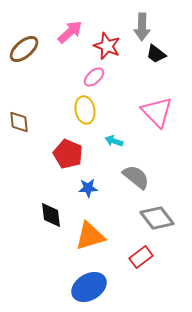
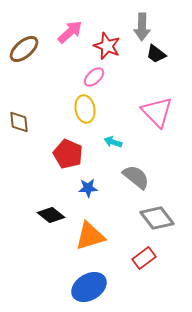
yellow ellipse: moved 1 px up
cyan arrow: moved 1 px left, 1 px down
black diamond: rotated 44 degrees counterclockwise
red rectangle: moved 3 px right, 1 px down
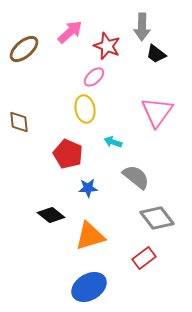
pink triangle: rotated 20 degrees clockwise
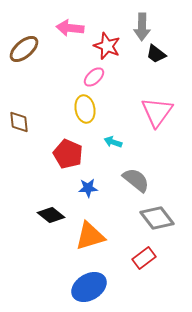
pink arrow: moved 4 px up; rotated 132 degrees counterclockwise
gray semicircle: moved 3 px down
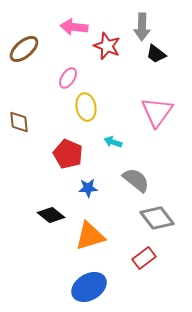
pink arrow: moved 4 px right, 1 px up
pink ellipse: moved 26 px left, 1 px down; rotated 15 degrees counterclockwise
yellow ellipse: moved 1 px right, 2 px up
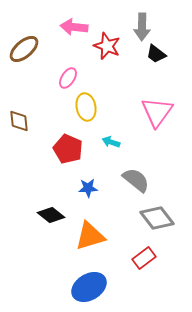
brown diamond: moved 1 px up
cyan arrow: moved 2 px left
red pentagon: moved 5 px up
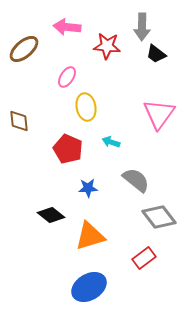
pink arrow: moved 7 px left
red star: rotated 16 degrees counterclockwise
pink ellipse: moved 1 px left, 1 px up
pink triangle: moved 2 px right, 2 px down
gray diamond: moved 2 px right, 1 px up
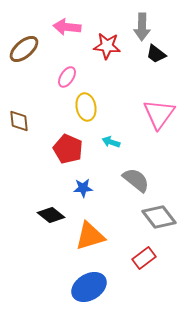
blue star: moved 5 px left
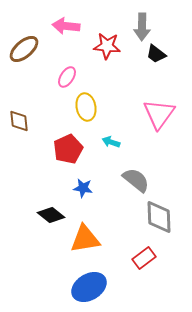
pink arrow: moved 1 px left, 1 px up
red pentagon: rotated 24 degrees clockwise
blue star: rotated 12 degrees clockwise
gray diamond: rotated 36 degrees clockwise
orange triangle: moved 5 px left, 3 px down; rotated 8 degrees clockwise
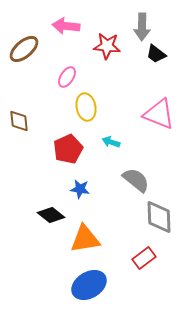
pink triangle: rotated 44 degrees counterclockwise
blue star: moved 3 px left, 1 px down
blue ellipse: moved 2 px up
